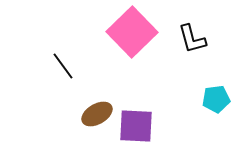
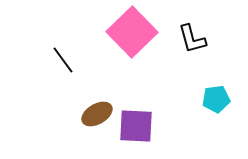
black line: moved 6 px up
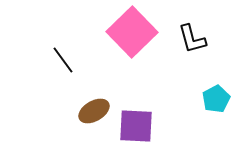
cyan pentagon: rotated 20 degrees counterclockwise
brown ellipse: moved 3 px left, 3 px up
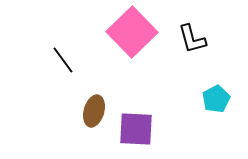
brown ellipse: rotated 44 degrees counterclockwise
purple square: moved 3 px down
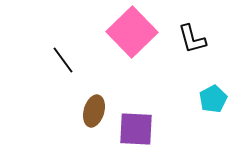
cyan pentagon: moved 3 px left
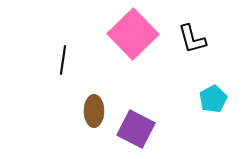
pink square: moved 1 px right, 2 px down
black line: rotated 44 degrees clockwise
brown ellipse: rotated 16 degrees counterclockwise
purple square: rotated 24 degrees clockwise
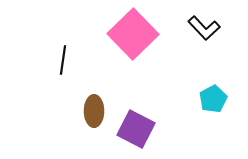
black L-shape: moved 12 px right, 11 px up; rotated 28 degrees counterclockwise
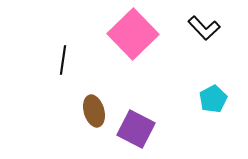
brown ellipse: rotated 16 degrees counterclockwise
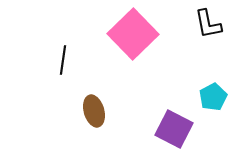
black L-shape: moved 4 px right, 4 px up; rotated 32 degrees clockwise
cyan pentagon: moved 2 px up
purple square: moved 38 px right
